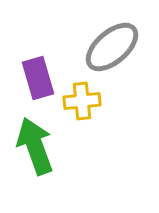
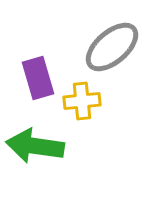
green arrow: rotated 62 degrees counterclockwise
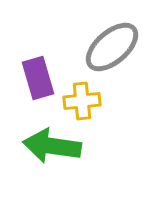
green arrow: moved 17 px right
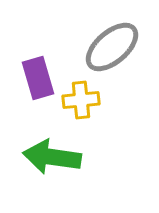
yellow cross: moved 1 px left, 1 px up
green arrow: moved 11 px down
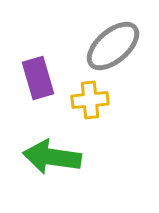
gray ellipse: moved 1 px right, 1 px up
yellow cross: moved 9 px right
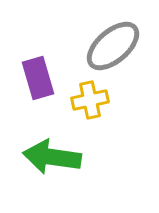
yellow cross: rotated 6 degrees counterclockwise
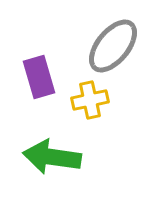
gray ellipse: rotated 10 degrees counterclockwise
purple rectangle: moved 1 px right, 1 px up
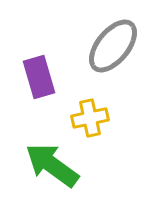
yellow cross: moved 18 px down
green arrow: moved 8 px down; rotated 28 degrees clockwise
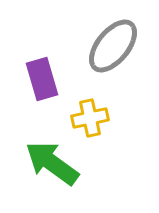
purple rectangle: moved 3 px right, 2 px down
green arrow: moved 2 px up
